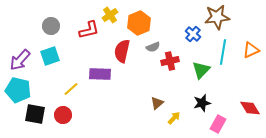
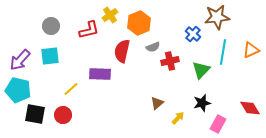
cyan square: rotated 12 degrees clockwise
yellow arrow: moved 4 px right
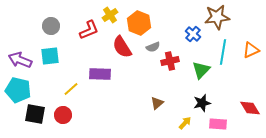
orange hexagon: rotated 15 degrees counterclockwise
red L-shape: rotated 10 degrees counterclockwise
red semicircle: moved 4 px up; rotated 45 degrees counterclockwise
purple arrow: rotated 70 degrees clockwise
yellow arrow: moved 7 px right, 5 px down
pink rectangle: rotated 66 degrees clockwise
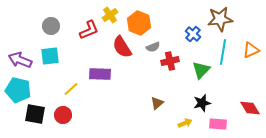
brown star: moved 3 px right, 2 px down
yellow arrow: rotated 24 degrees clockwise
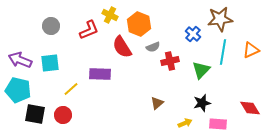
yellow cross: rotated 28 degrees counterclockwise
orange hexagon: moved 1 px down
cyan square: moved 7 px down
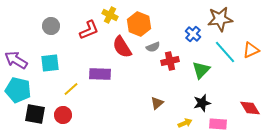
cyan line: moved 2 px right; rotated 50 degrees counterclockwise
purple arrow: moved 4 px left; rotated 10 degrees clockwise
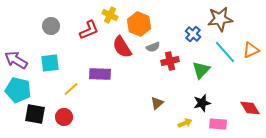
red circle: moved 1 px right, 2 px down
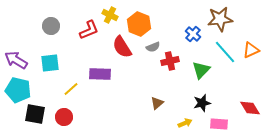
pink rectangle: moved 1 px right
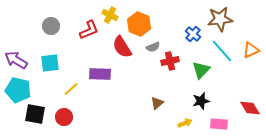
cyan line: moved 3 px left, 1 px up
black star: moved 1 px left, 2 px up
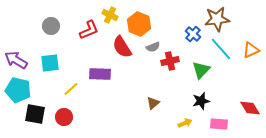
brown star: moved 3 px left
cyan line: moved 1 px left, 2 px up
brown triangle: moved 4 px left
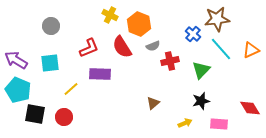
red L-shape: moved 18 px down
gray semicircle: moved 1 px up
cyan pentagon: rotated 10 degrees clockwise
